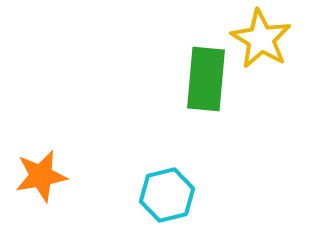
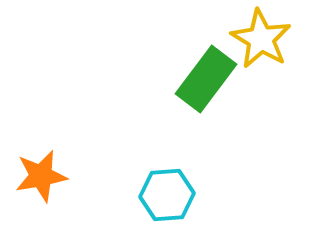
green rectangle: rotated 32 degrees clockwise
cyan hexagon: rotated 10 degrees clockwise
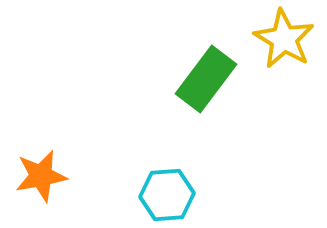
yellow star: moved 23 px right
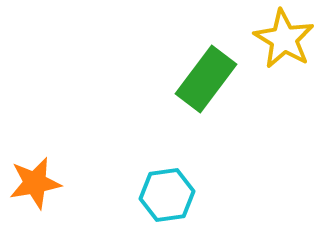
orange star: moved 6 px left, 7 px down
cyan hexagon: rotated 4 degrees counterclockwise
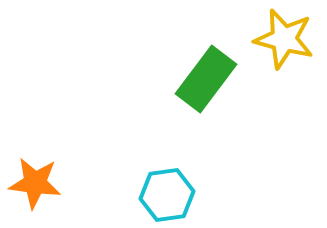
yellow star: rotated 16 degrees counterclockwise
orange star: rotated 18 degrees clockwise
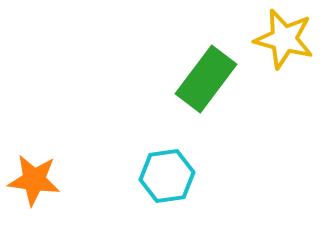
orange star: moved 1 px left, 3 px up
cyan hexagon: moved 19 px up
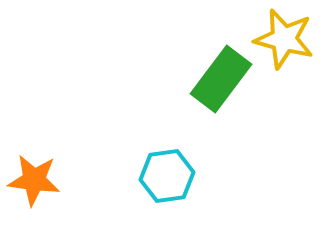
green rectangle: moved 15 px right
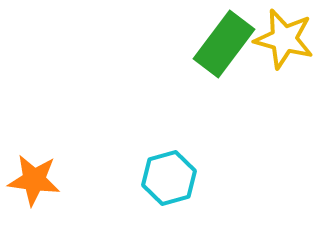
green rectangle: moved 3 px right, 35 px up
cyan hexagon: moved 2 px right, 2 px down; rotated 8 degrees counterclockwise
